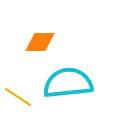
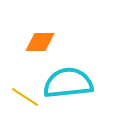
yellow line: moved 7 px right
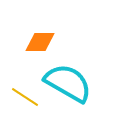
cyan semicircle: rotated 36 degrees clockwise
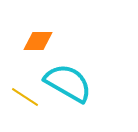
orange diamond: moved 2 px left, 1 px up
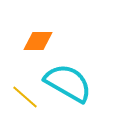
yellow line: rotated 8 degrees clockwise
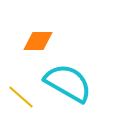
yellow line: moved 4 px left
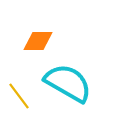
yellow line: moved 2 px left, 1 px up; rotated 12 degrees clockwise
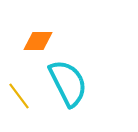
cyan semicircle: rotated 33 degrees clockwise
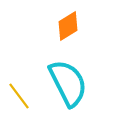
orange diamond: moved 30 px right, 15 px up; rotated 32 degrees counterclockwise
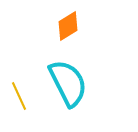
yellow line: rotated 12 degrees clockwise
